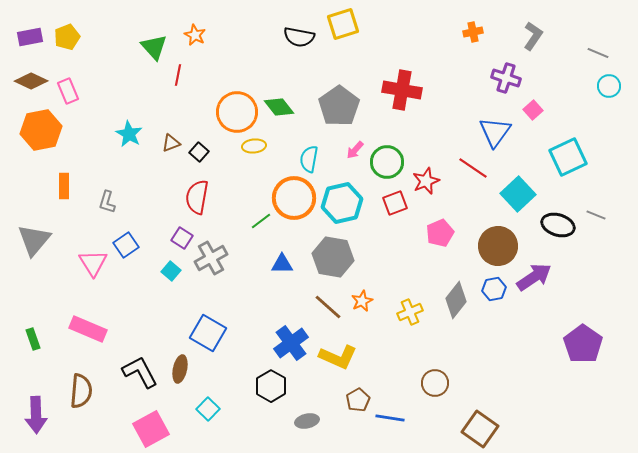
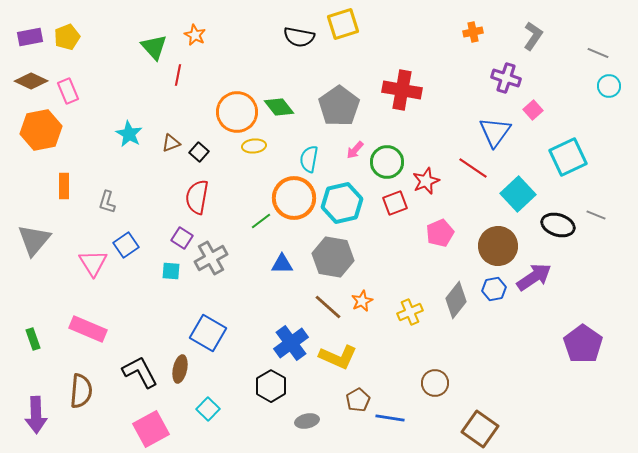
cyan square at (171, 271): rotated 36 degrees counterclockwise
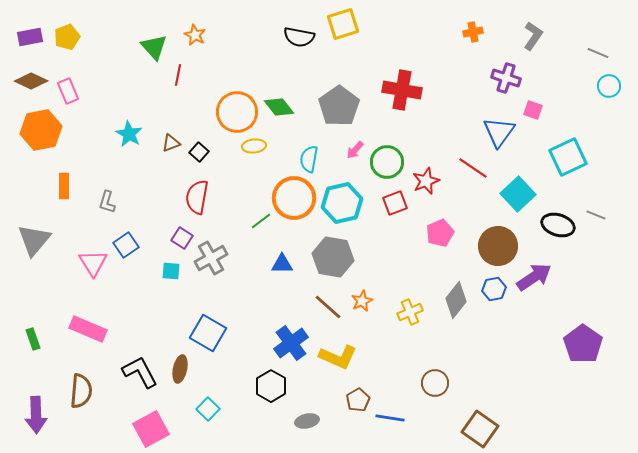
pink square at (533, 110): rotated 30 degrees counterclockwise
blue triangle at (495, 132): moved 4 px right
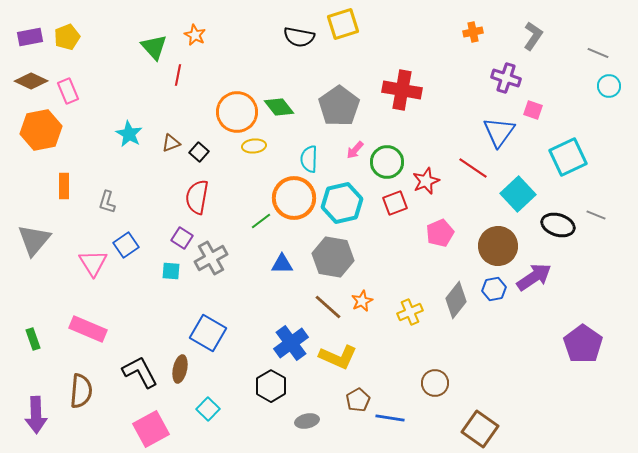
cyan semicircle at (309, 159): rotated 8 degrees counterclockwise
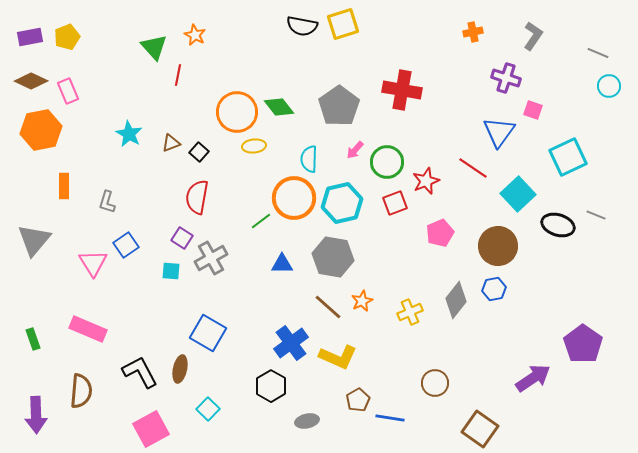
black semicircle at (299, 37): moved 3 px right, 11 px up
purple arrow at (534, 277): moved 1 px left, 101 px down
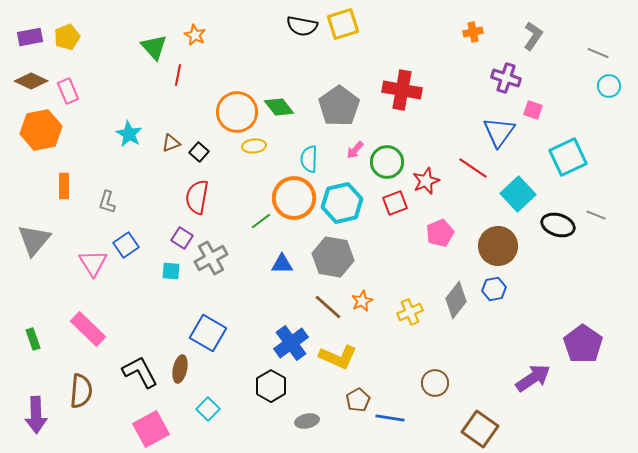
pink rectangle at (88, 329): rotated 21 degrees clockwise
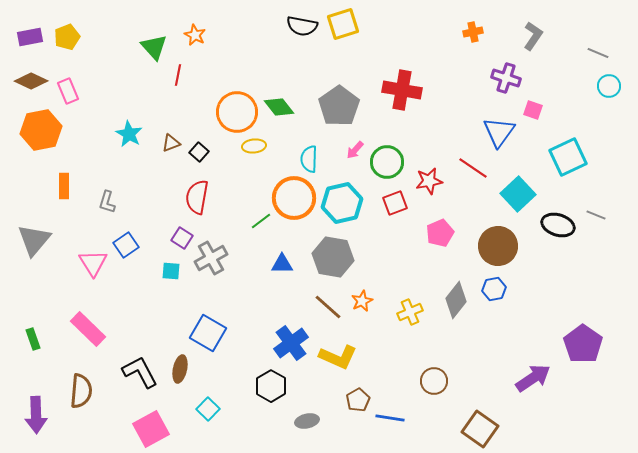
red star at (426, 181): moved 3 px right; rotated 12 degrees clockwise
brown circle at (435, 383): moved 1 px left, 2 px up
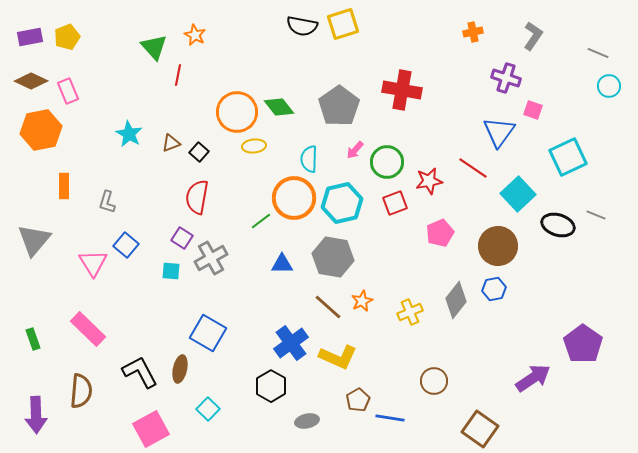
blue square at (126, 245): rotated 15 degrees counterclockwise
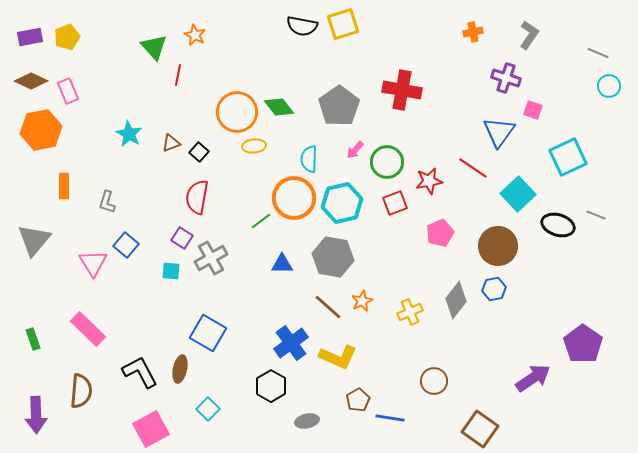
gray L-shape at (533, 36): moved 4 px left, 1 px up
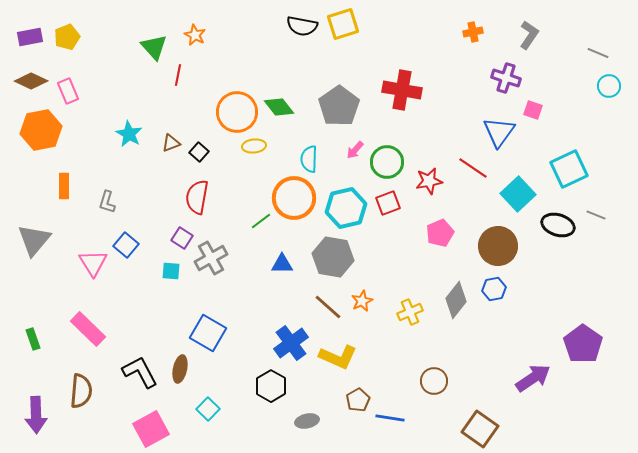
cyan square at (568, 157): moved 1 px right, 12 px down
cyan hexagon at (342, 203): moved 4 px right, 5 px down
red square at (395, 203): moved 7 px left
